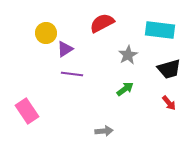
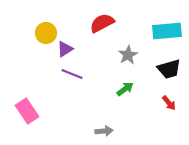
cyan rectangle: moved 7 px right, 1 px down; rotated 12 degrees counterclockwise
purple line: rotated 15 degrees clockwise
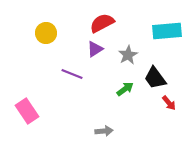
purple triangle: moved 30 px right
black trapezoid: moved 14 px left, 9 px down; rotated 70 degrees clockwise
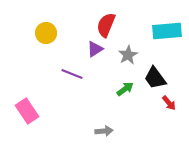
red semicircle: moved 4 px right, 2 px down; rotated 40 degrees counterclockwise
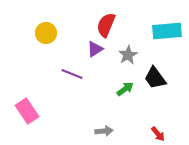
red arrow: moved 11 px left, 31 px down
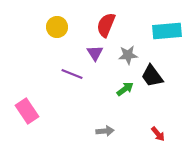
yellow circle: moved 11 px right, 6 px up
purple triangle: moved 4 px down; rotated 30 degrees counterclockwise
gray star: rotated 24 degrees clockwise
black trapezoid: moved 3 px left, 2 px up
gray arrow: moved 1 px right
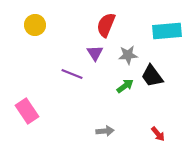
yellow circle: moved 22 px left, 2 px up
green arrow: moved 3 px up
